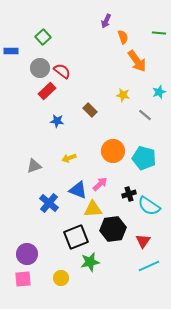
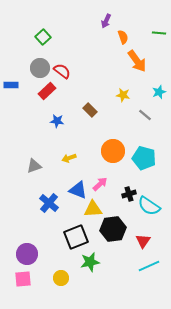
blue rectangle: moved 34 px down
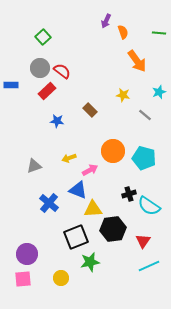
orange semicircle: moved 5 px up
pink arrow: moved 10 px left, 14 px up; rotated 14 degrees clockwise
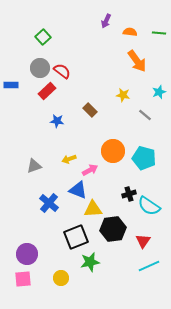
orange semicircle: moved 7 px right; rotated 64 degrees counterclockwise
yellow arrow: moved 1 px down
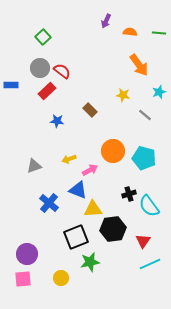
orange arrow: moved 2 px right, 4 px down
cyan semicircle: rotated 20 degrees clockwise
cyan line: moved 1 px right, 2 px up
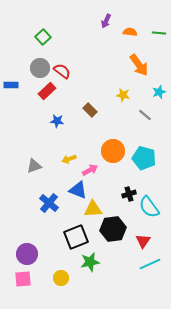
cyan semicircle: moved 1 px down
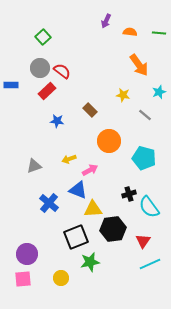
orange circle: moved 4 px left, 10 px up
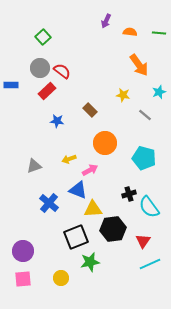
orange circle: moved 4 px left, 2 px down
purple circle: moved 4 px left, 3 px up
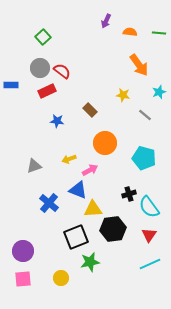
red rectangle: rotated 18 degrees clockwise
red triangle: moved 6 px right, 6 px up
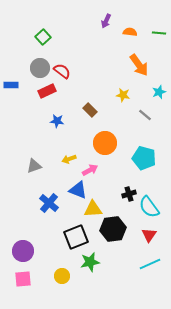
yellow circle: moved 1 px right, 2 px up
